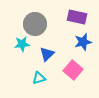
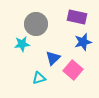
gray circle: moved 1 px right
blue triangle: moved 6 px right, 4 px down
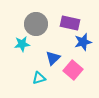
purple rectangle: moved 7 px left, 6 px down
